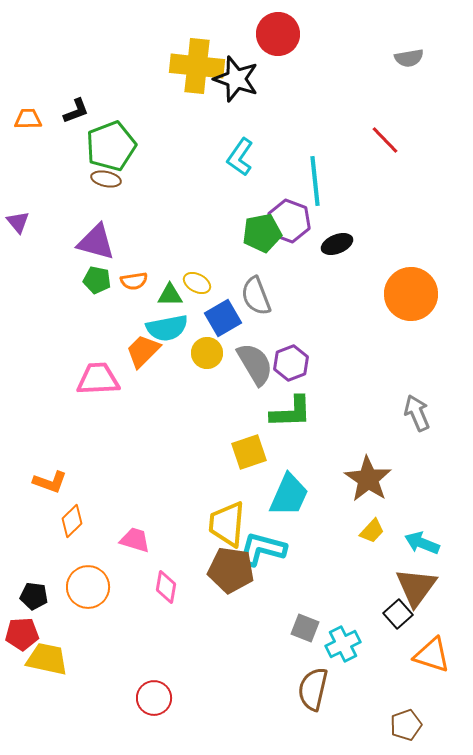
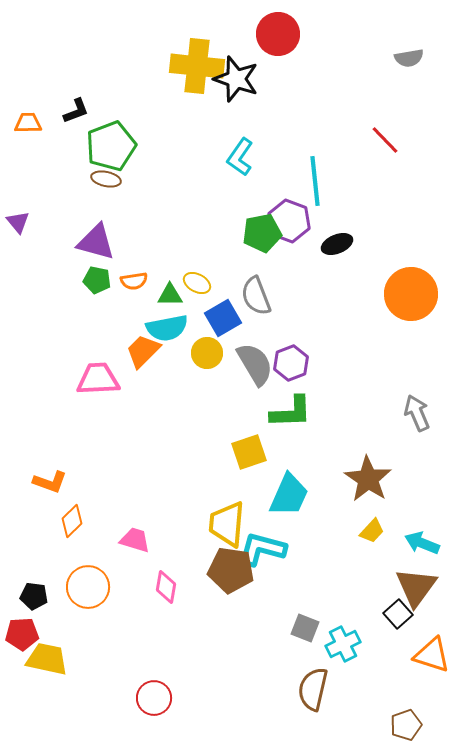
orange trapezoid at (28, 119): moved 4 px down
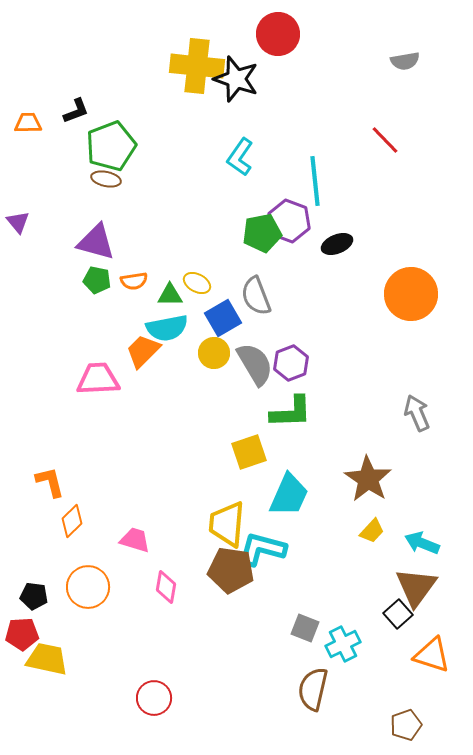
gray semicircle at (409, 58): moved 4 px left, 3 px down
yellow circle at (207, 353): moved 7 px right
orange L-shape at (50, 482): rotated 124 degrees counterclockwise
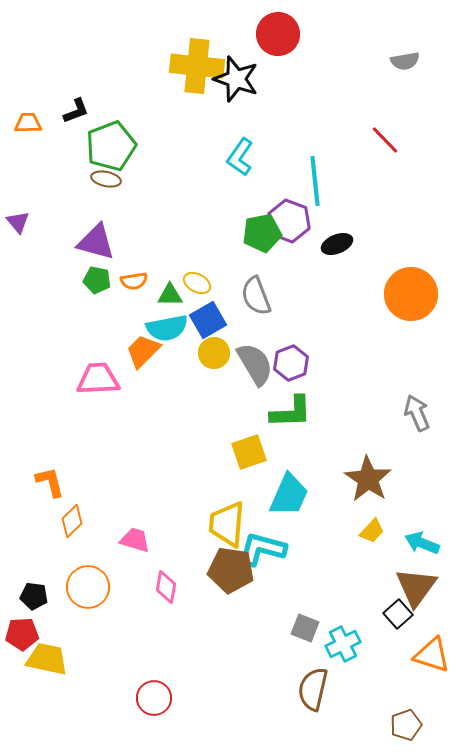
blue square at (223, 318): moved 15 px left, 2 px down
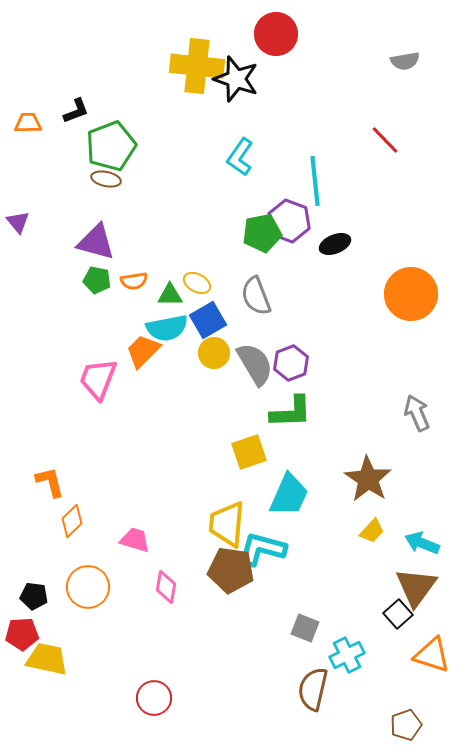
red circle at (278, 34): moved 2 px left
black ellipse at (337, 244): moved 2 px left
pink trapezoid at (98, 379): rotated 66 degrees counterclockwise
cyan cross at (343, 644): moved 4 px right, 11 px down
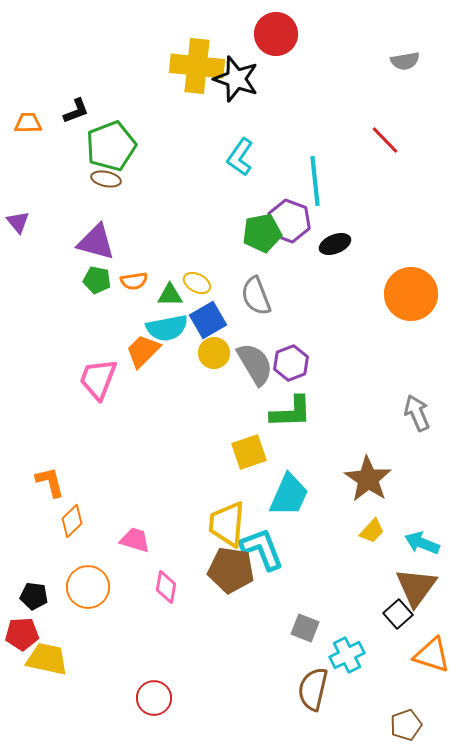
cyan L-shape at (262, 549): rotated 54 degrees clockwise
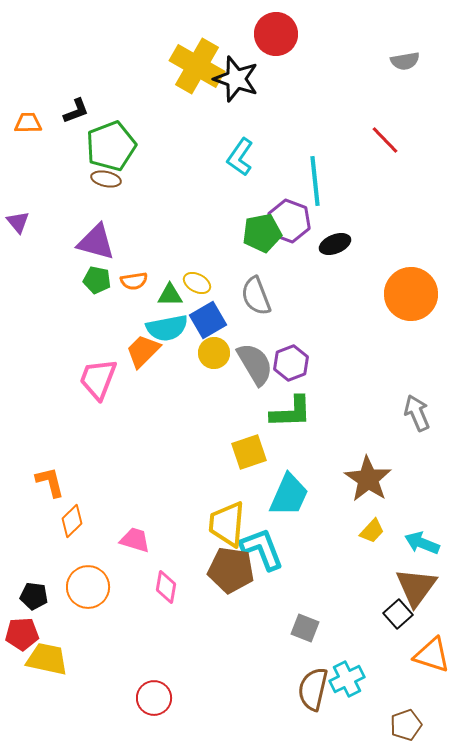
yellow cross at (197, 66): rotated 24 degrees clockwise
cyan cross at (347, 655): moved 24 px down
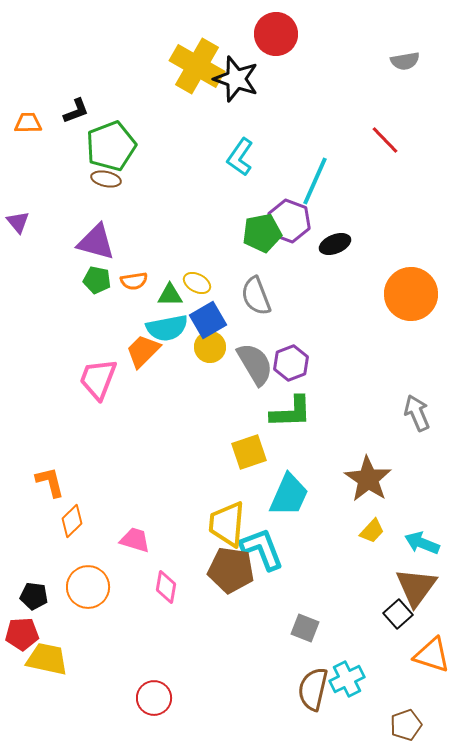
cyan line at (315, 181): rotated 30 degrees clockwise
yellow circle at (214, 353): moved 4 px left, 6 px up
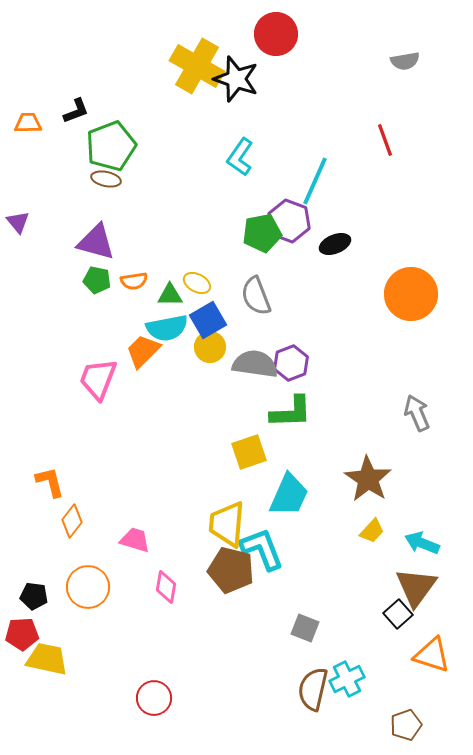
red line at (385, 140): rotated 24 degrees clockwise
gray semicircle at (255, 364): rotated 51 degrees counterclockwise
orange diamond at (72, 521): rotated 8 degrees counterclockwise
brown pentagon at (231, 570): rotated 6 degrees clockwise
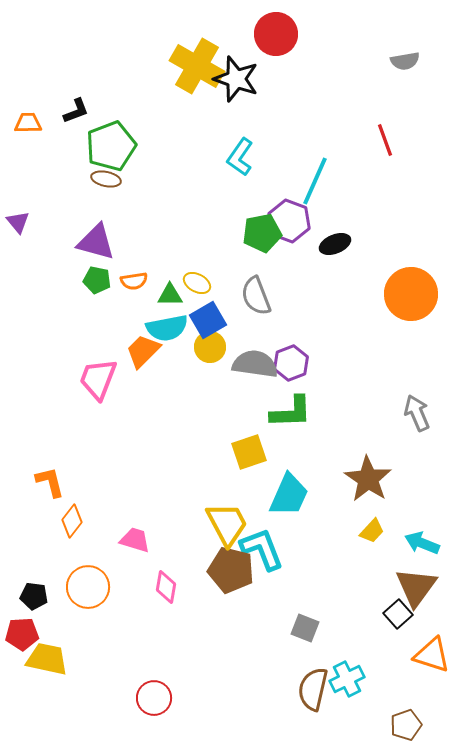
yellow trapezoid at (227, 524): rotated 147 degrees clockwise
